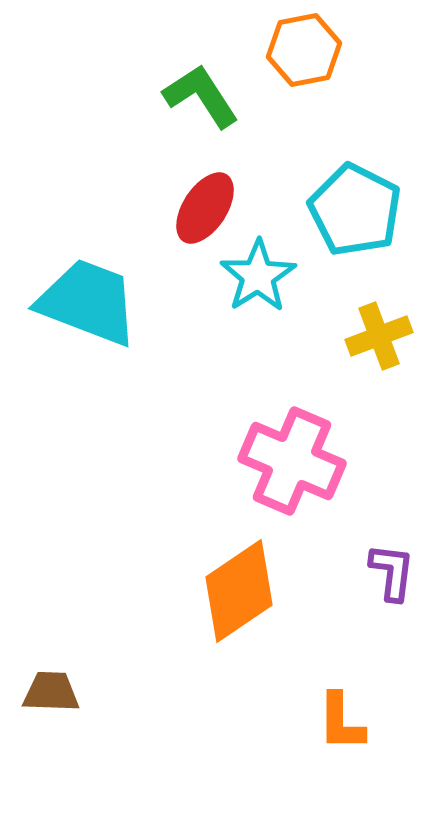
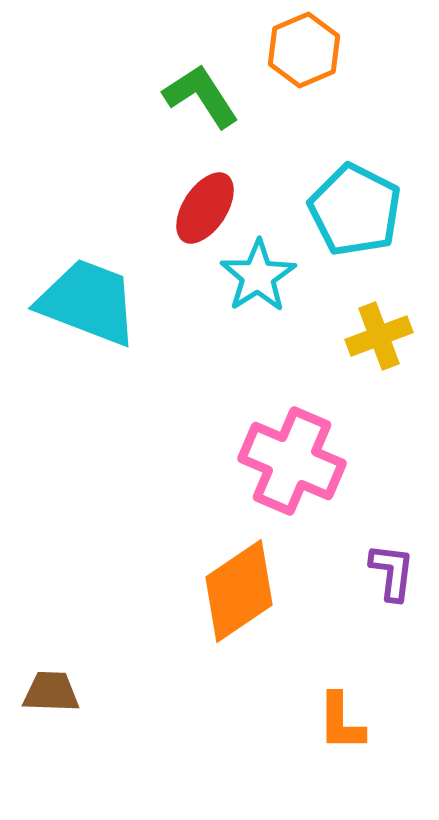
orange hexagon: rotated 12 degrees counterclockwise
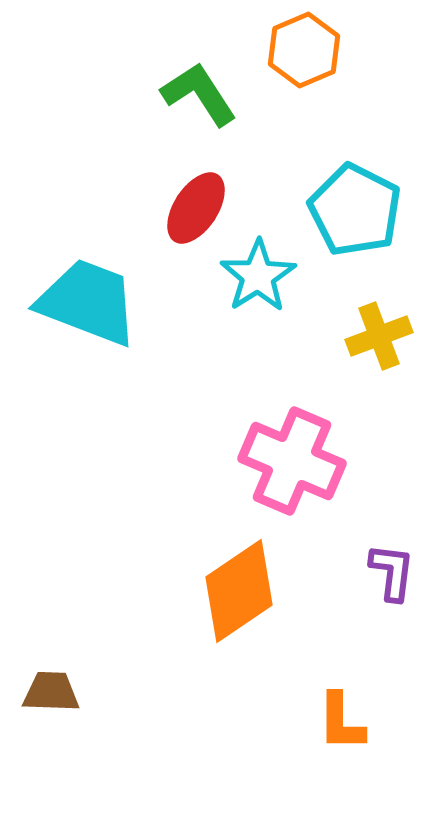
green L-shape: moved 2 px left, 2 px up
red ellipse: moved 9 px left
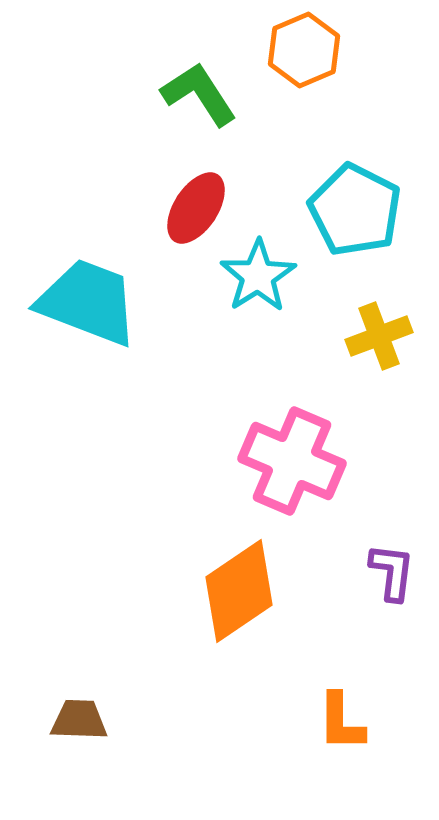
brown trapezoid: moved 28 px right, 28 px down
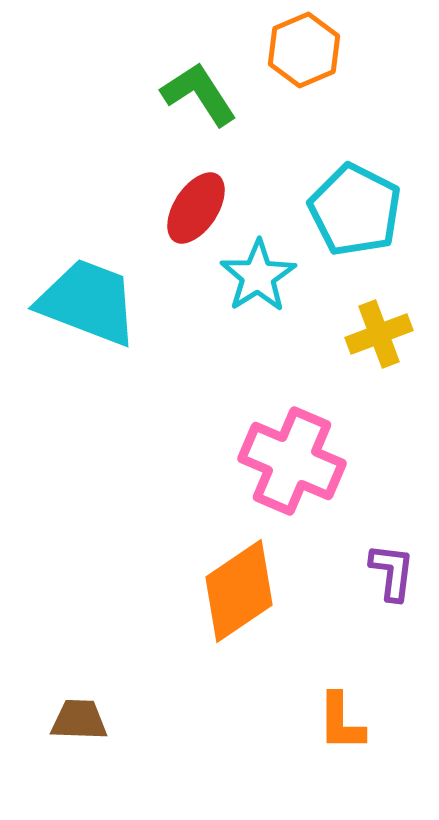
yellow cross: moved 2 px up
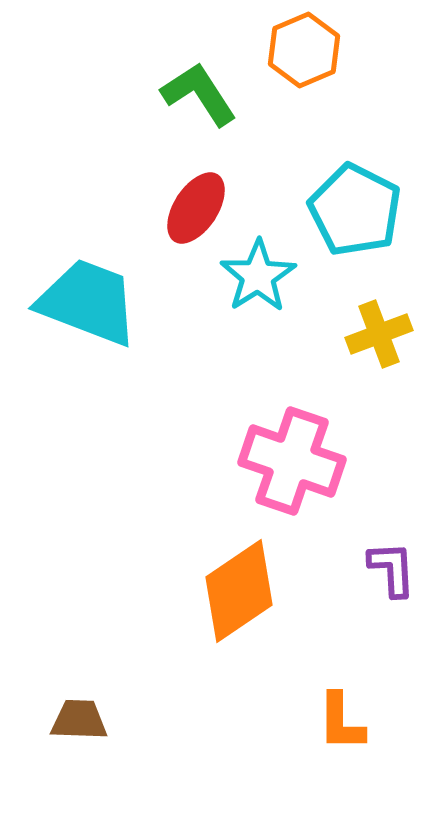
pink cross: rotated 4 degrees counterclockwise
purple L-shape: moved 3 px up; rotated 10 degrees counterclockwise
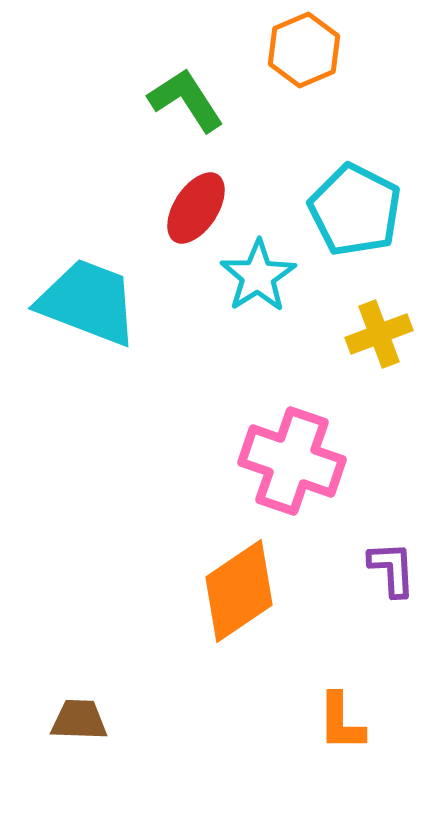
green L-shape: moved 13 px left, 6 px down
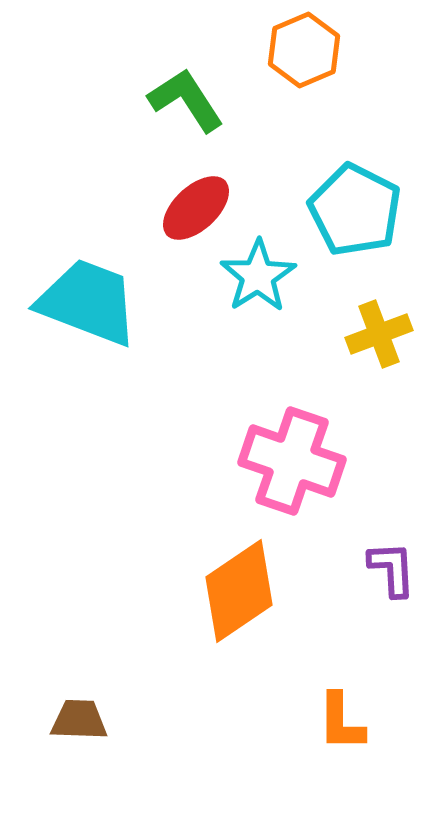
red ellipse: rotated 14 degrees clockwise
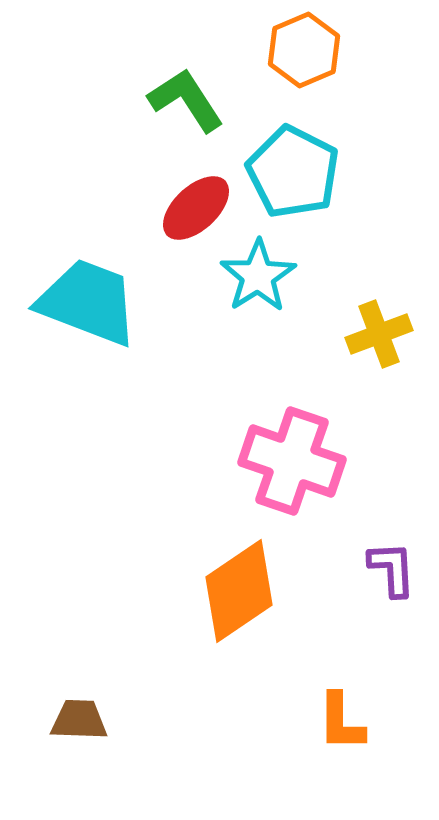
cyan pentagon: moved 62 px left, 38 px up
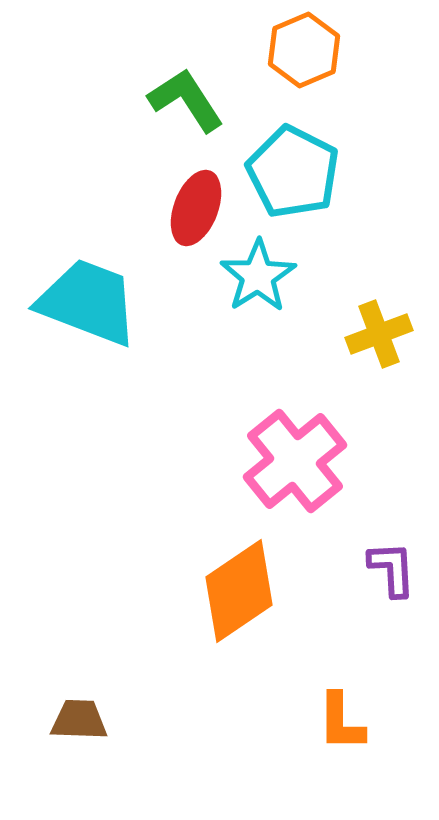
red ellipse: rotated 26 degrees counterclockwise
pink cross: moved 3 px right; rotated 32 degrees clockwise
